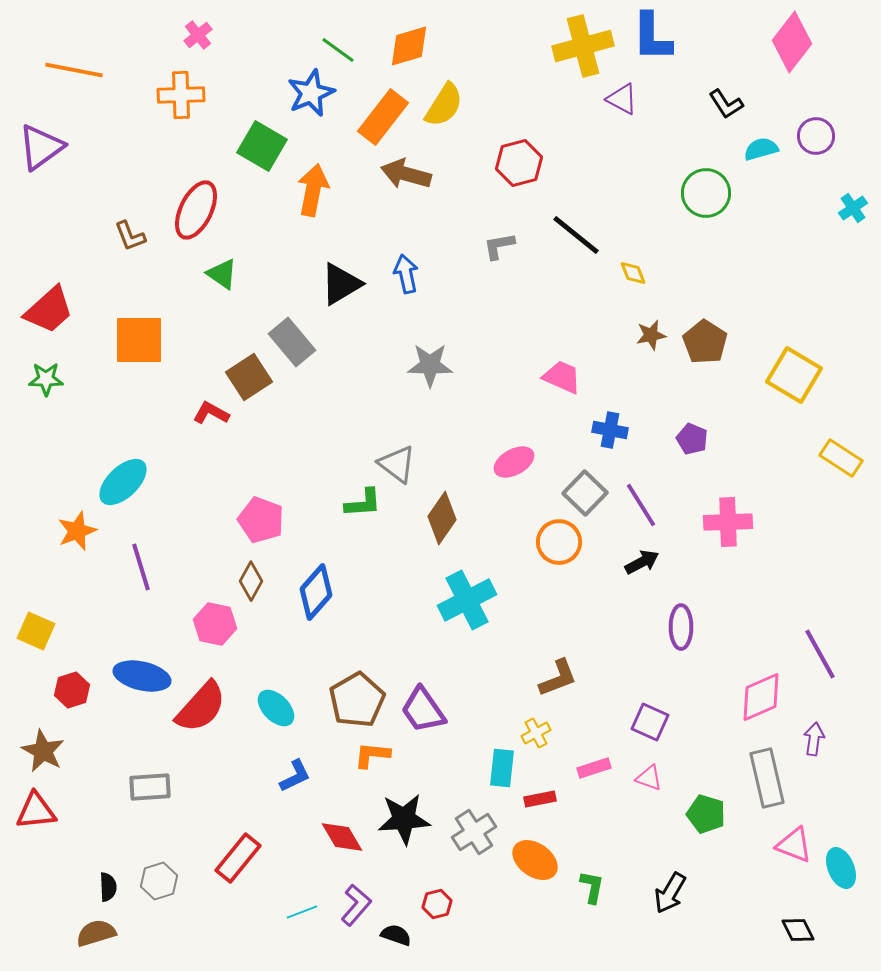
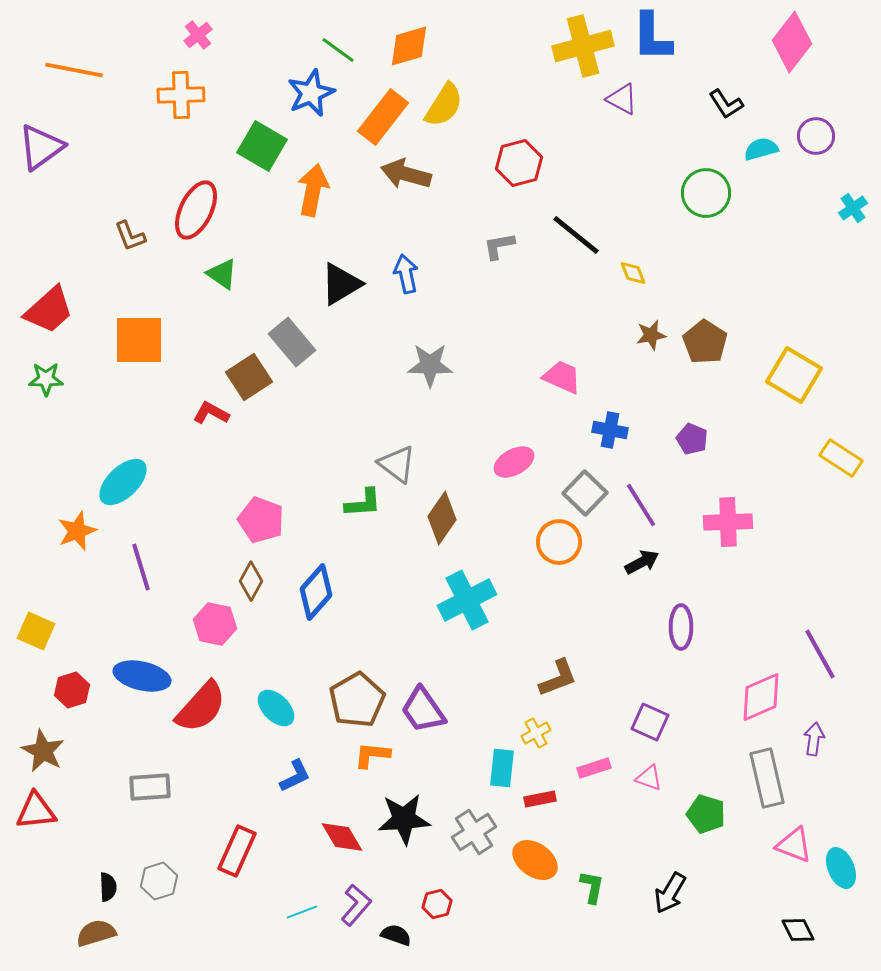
red rectangle at (238, 858): moved 1 px left, 7 px up; rotated 15 degrees counterclockwise
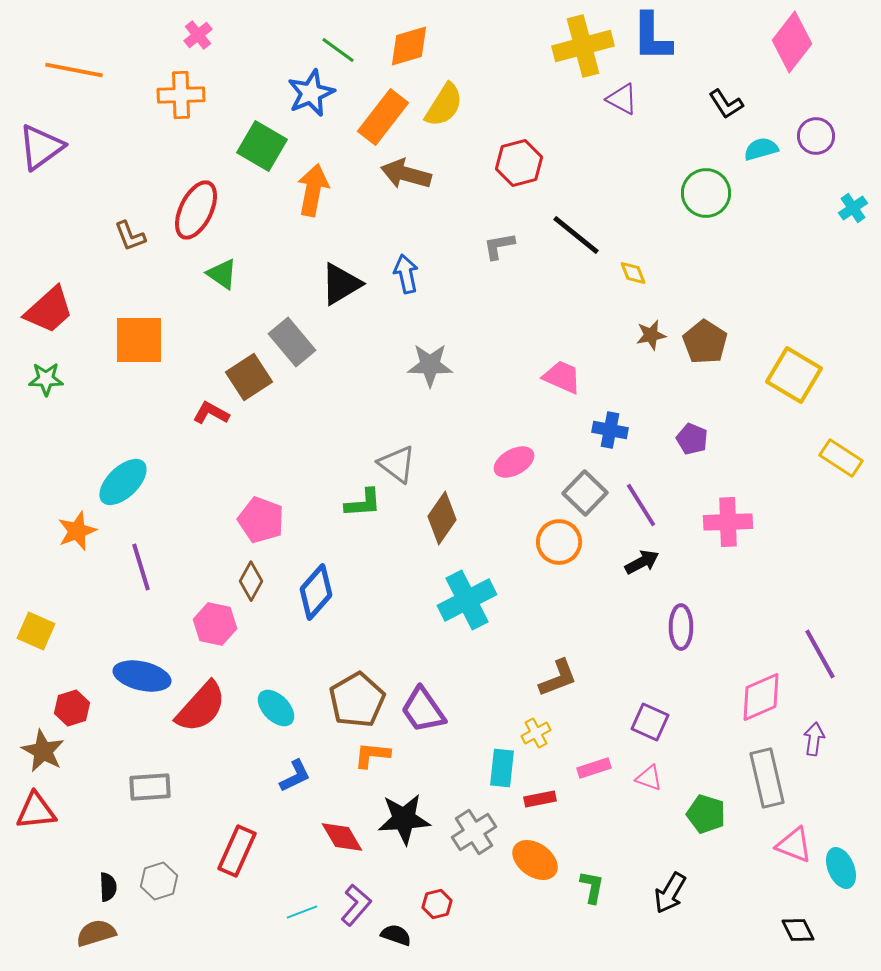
red hexagon at (72, 690): moved 18 px down
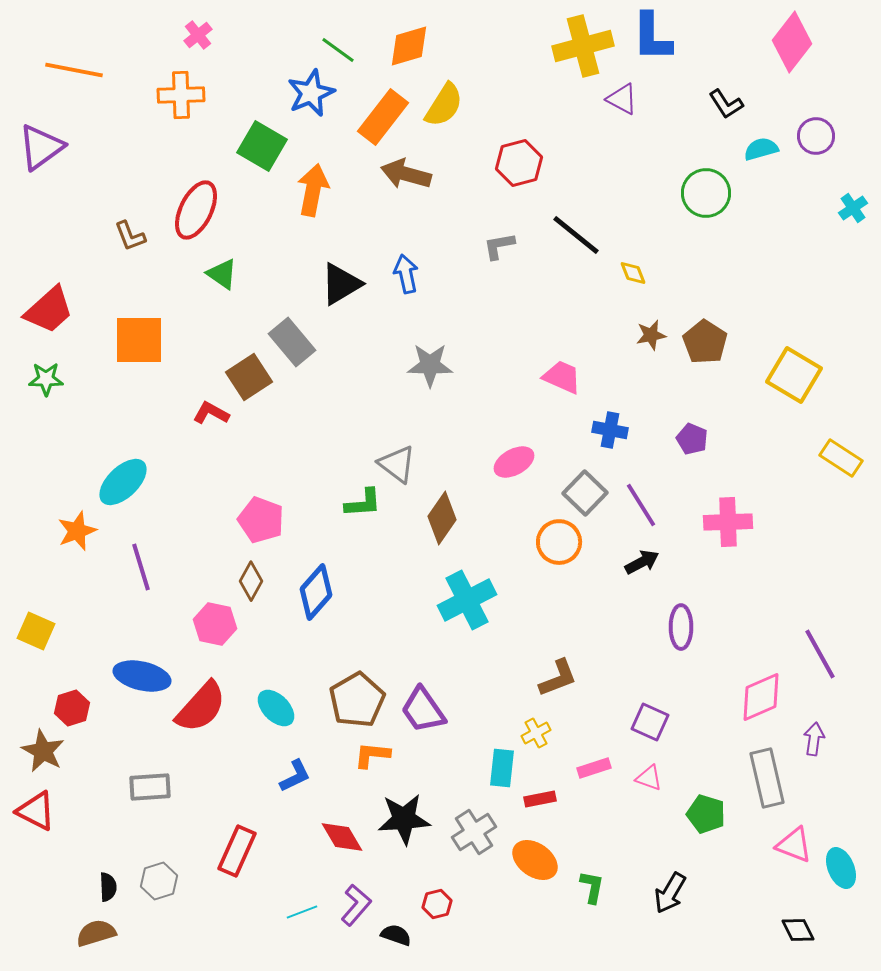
red triangle at (36, 811): rotated 33 degrees clockwise
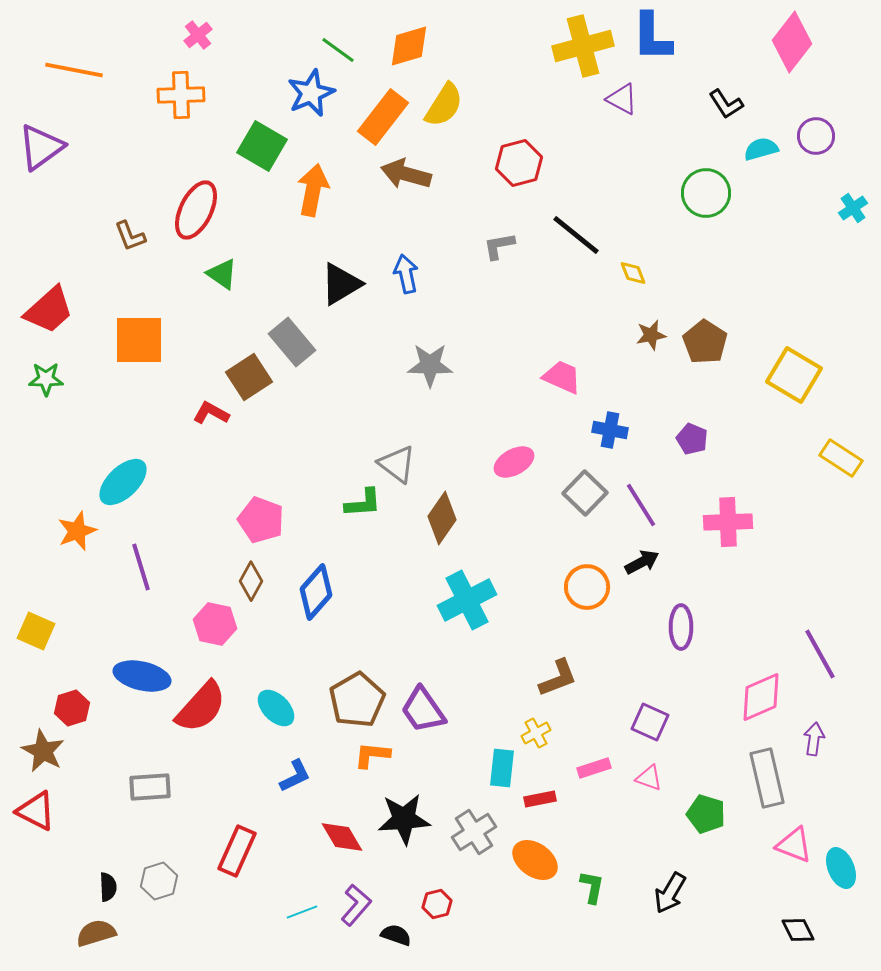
orange circle at (559, 542): moved 28 px right, 45 px down
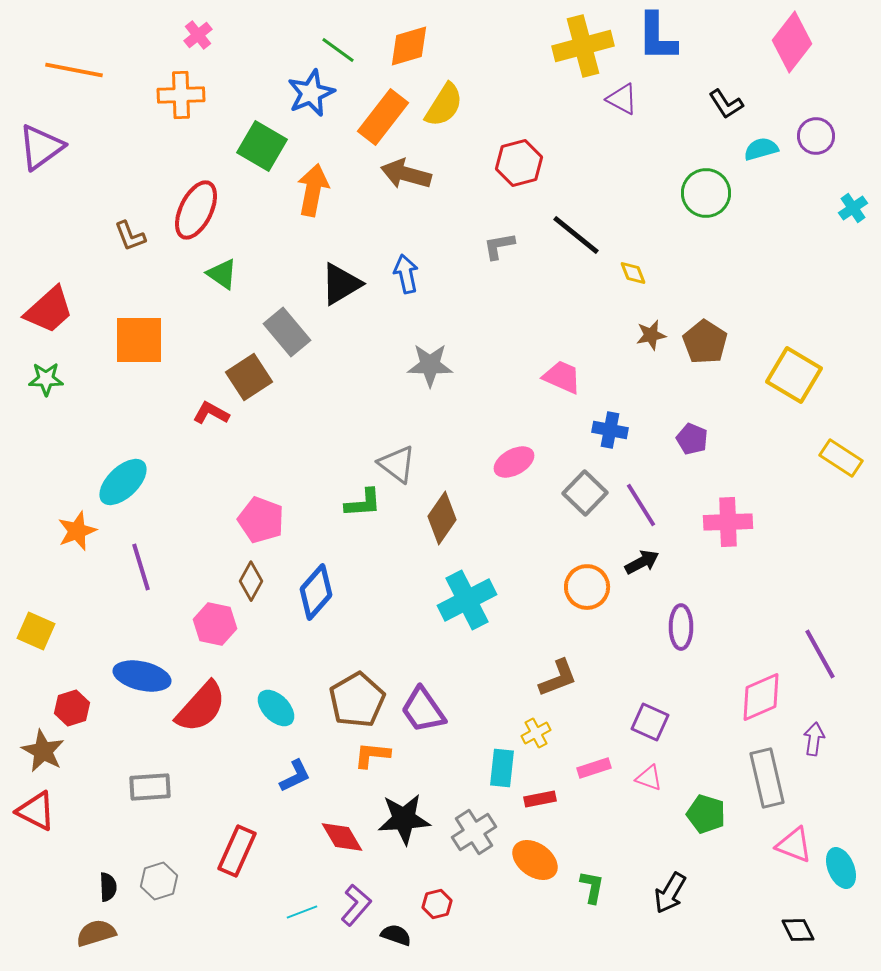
blue L-shape at (652, 37): moved 5 px right
gray rectangle at (292, 342): moved 5 px left, 10 px up
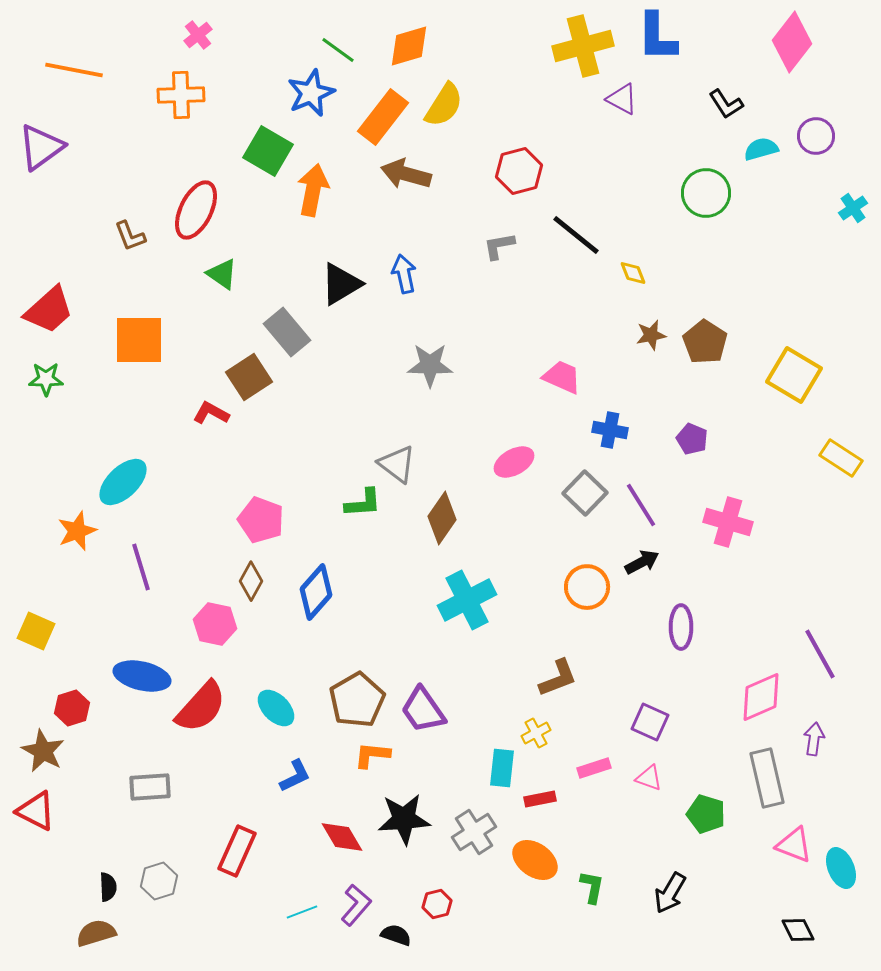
green square at (262, 146): moved 6 px right, 5 px down
red hexagon at (519, 163): moved 8 px down
blue arrow at (406, 274): moved 2 px left
pink cross at (728, 522): rotated 18 degrees clockwise
